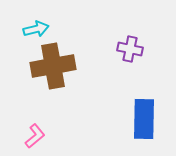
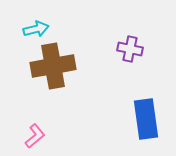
blue rectangle: moved 2 px right; rotated 9 degrees counterclockwise
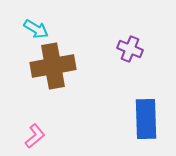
cyan arrow: rotated 45 degrees clockwise
purple cross: rotated 10 degrees clockwise
blue rectangle: rotated 6 degrees clockwise
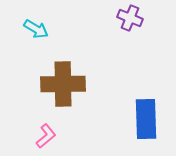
purple cross: moved 31 px up
brown cross: moved 10 px right, 18 px down; rotated 9 degrees clockwise
pink L-shape: moved 11 px right
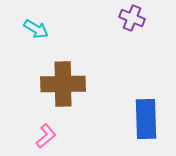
purple cross: moved 2 px right
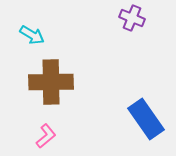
cyan arrow: moved 4 px left, 6 px down
brown cross: moved 12 px left, 2 px up
blue rectangle: rotated 33 degrees counterclockwise
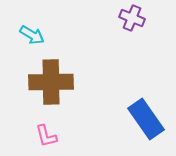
pink L-shape: rotated 115 degrees clockwise
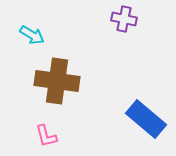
purple cross: moved 8 px left, 1 px down; rotated 10 degrees counterclockwise
brown cross: moved 6 px right, 1 px up; rotated 9 degrees clockwise
blue rectangle: rotated 15 degrees counterclockwise
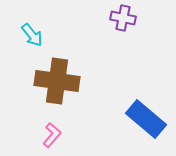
purple cross: moved 1 px left, 1 px up
cyan arrow: rotated 20 degrees clockwise
pink L-shape: moved 6 px right, 1 px up; rotated 125 degrees counterclockwise
